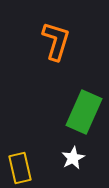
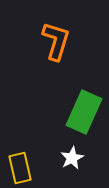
white star: moved 1 px left
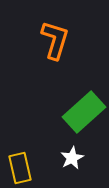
orange L-shape: moved 1 px left, 1 px up
green rectangle: rotated 24 degrees clockwise
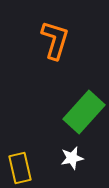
green rectangle: rotated 6 degrees counterclockwise
white star: rotated 15 degrees clockwise
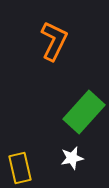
orange L-shape: moved 1 px left, 1 px down; rotated 9 degrees clockwise
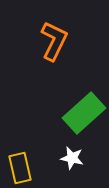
green rectangle: moved 1 px down; rotated 6 degrees clockwise
white star: rotated 25 degrees clockwise
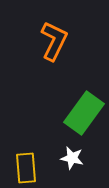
green rectangle: rotated 12 degrees counterclockwise
yellow rectangle: moved 6 px right; rotated 8 degrees clockwise
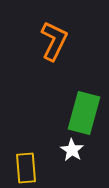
green rectangle: rotated 21 degrees counterclockwise
white star: moved 8 px up; rotated 20 degrees clockwise
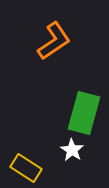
orange L-shape: rotated 30 degrees clockwise
yellow rectangle: rotated 52 degrees counterclockwise
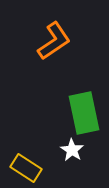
green rectangle: rotated 27 degrees counterclockwise
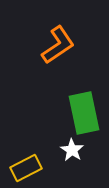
orange L-shape: moved 4 px right, 4 px down
yellow rectangle: rotated 60 degrees counterclockwise
